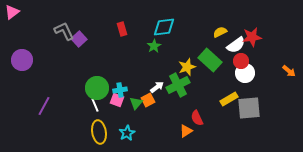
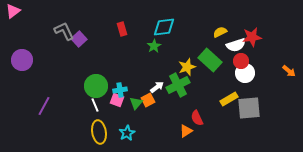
pink triangle: moved 1 px right, 1 px up
white semicircle: rotated 18 degrees clockwise
green circle: moved 1 px left, 2 px up
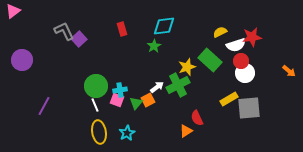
cyan diamond: moved 1 px up
